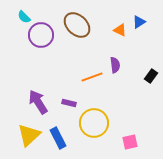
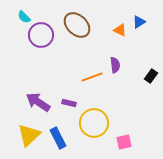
purple arrow: rotated 25 degrees counterclockwise
pink square: moved 6 px left
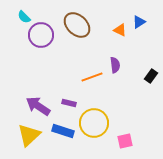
purple arrow: moved 4 px down
blue rectangle: moved 5 px right, 7 px up; rotated 45 degrees counterclockwise
pink square: moved 1 px right, 1 px up
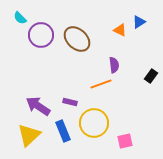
cyan semicircle: moved 4 px left, 1 px down
brown ellipse: moved 14 px down
purple semicircle: moved 1 px left
orange line: moved 9 px right, 7 px down
purple rectangle: moved 1 px right, 1 px up
blue rectangle: rotated 50 degrees clockwise
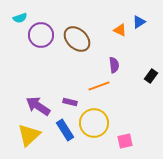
cyan semicircle: rotated 64 degrees counterclockwise
orange line: moved 2 px left, 2 px down
blue rectangle: moved 2 px right, 1 px up; rotated 10 degrees counterclockwise
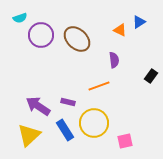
purple semicircle: moved 5 px up
purple rectangle: moved 2 px left
